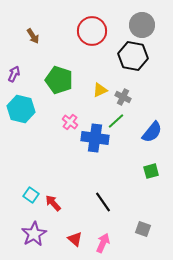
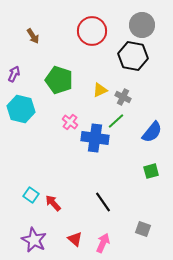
purple star: moved 6 px down; rotated 15 degrees counterclockwise
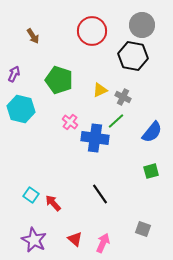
black line: moved 3 px left, 8 px up
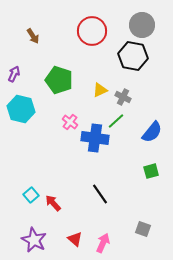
cyan square: rotated 14 degrees clockwise
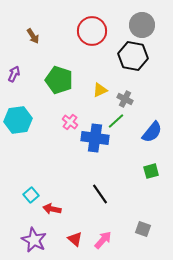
gray cross: moved 2 px right, 2 px down
cyan hexagon: moved 3 px left, 11 px down; rotated 20 degrees counterclockwise
red arrow: moved 1 px left, 6 px down; rotated 36 degrees counterclockwise
pink arrow: moved 3 px up; rotated 18 degrees clockwise
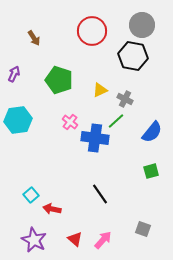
brown arrow: moved 1 px right, 2 px down
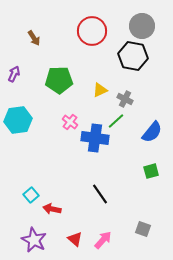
gray circle: moved 1 px down
green pentagon: rotated 20 degrees counterclockwise
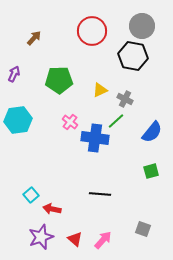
brown arrow: rotated 105 degrees counterclockwise
black line: rotated 50 degrees counterclockwise
purple star: moved 7 px right, 3 px up; rotated 25 degrees clockwise
